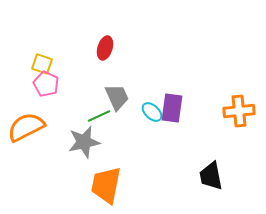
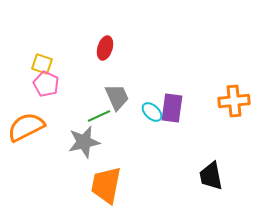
orange cross: moved 5 px left, 10 px up
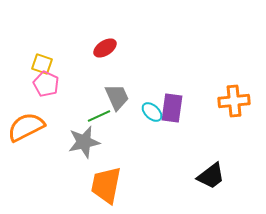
red ellipse: rotated 40 degrees clockwise
black trapezoid: rotated 116 degrees counterclockwise
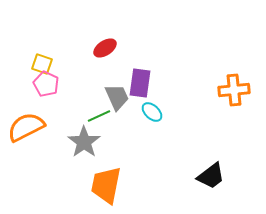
orange cross: moved 11 px up
purple rectangle: moved 32 px left, 25 px up
gray star: rotated 24 degrees counterclockwise
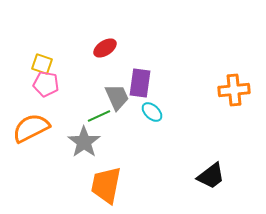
pink pentagon: rotated 15 degrees counterclockwise
orange semicircle: moved 5 px right, 1 px down
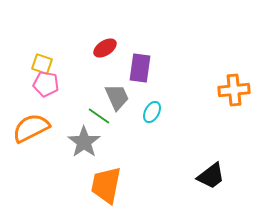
purple rectangle: moved 15 px up
cyan ellipse: rotated 75 degrees clockwise
green line: rotated 60 degrees clockwise
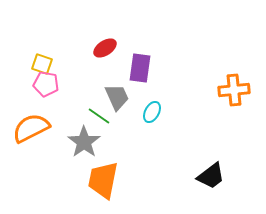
orange trapezoid: moved 3 px left, 5 px up
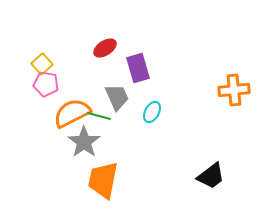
yellow square: rotated 30 degrees clockwise
purple rectangle: moved 2 px left; rotated 24 degrees counterclockwise
green line: rotated 20 degrees counterclockwise
orange semicircle: moved 41 px right, 15 px up
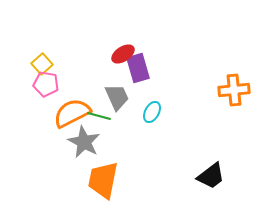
red ellipse: moved 18 px right, 6 px down
gray star: rotated 8 degrees counterclockwise
